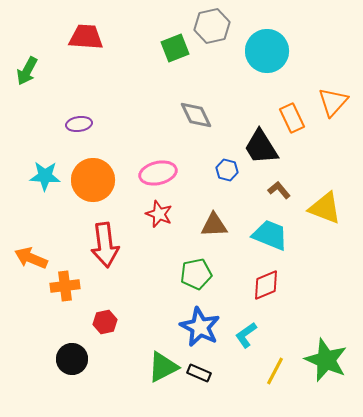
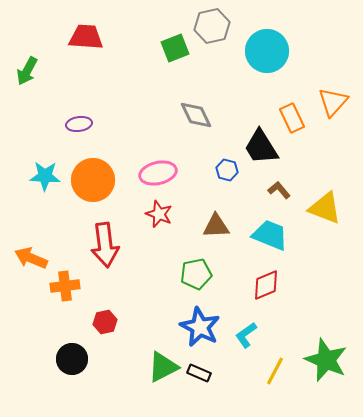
brown triangle: moved 2 px right, 1 px down
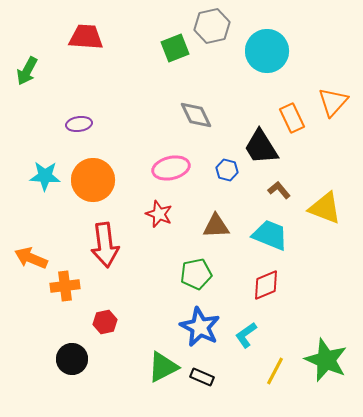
pink ellipse: moved 13 px right, 5 px up
black rectangle: moved 3 px right, 4 px down
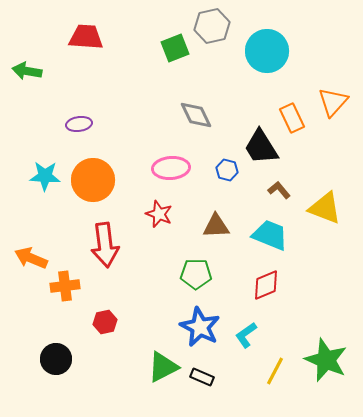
green arrow: rotated 72 degrees clockwise
pink ellipse: rotated 9 degrees clockwise
green pentagon: rotated 12 degrees clockwise
black circle: moved 16 px left
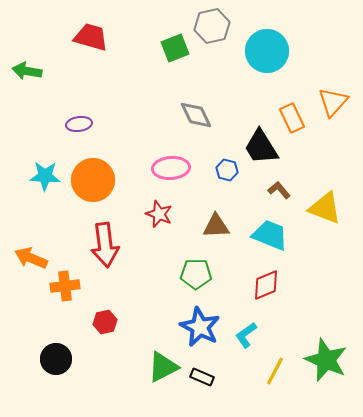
red trapezoid: moved 5 px right; rotated 12 degrees clockwise
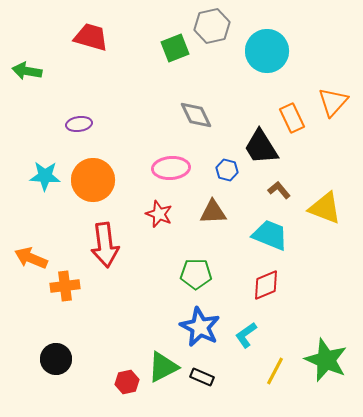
brown triangle: moved 3 px left, 14 px up
red hexagon: moved 22 px right, 60 px down
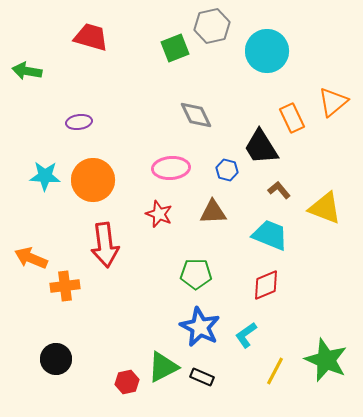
orange triangle: rotated 8 degrees clockwise
purple ellipse: moved 2 px up
